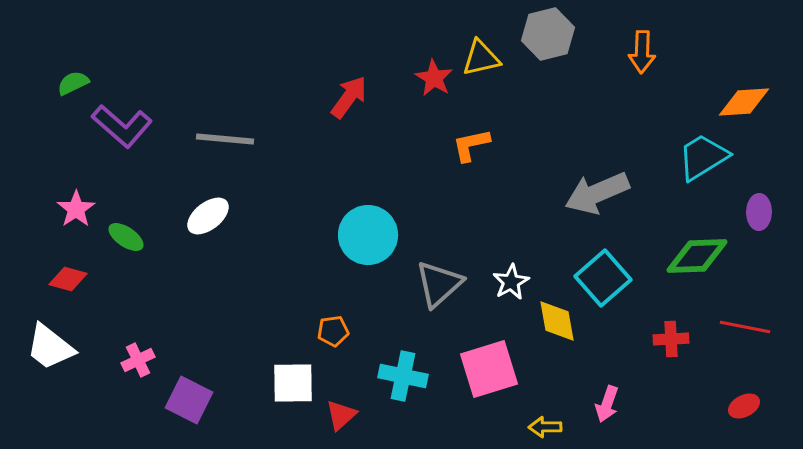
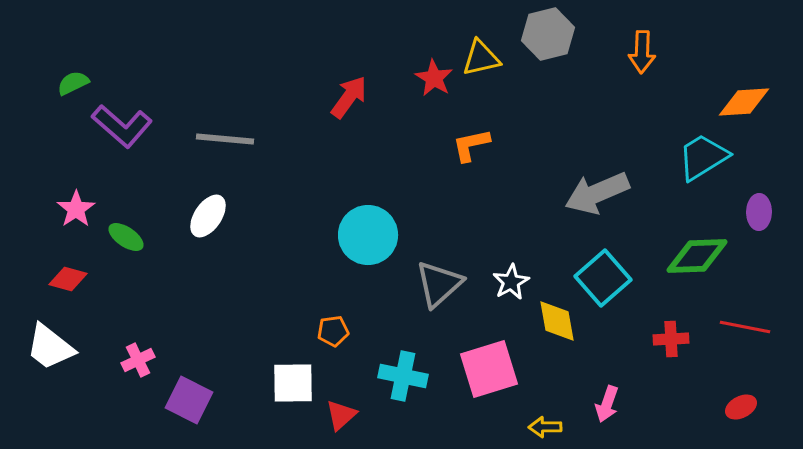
white ellipse: rotated 18 degrees counterclockwise
red ellipse: moved 3 px left, 1 px down
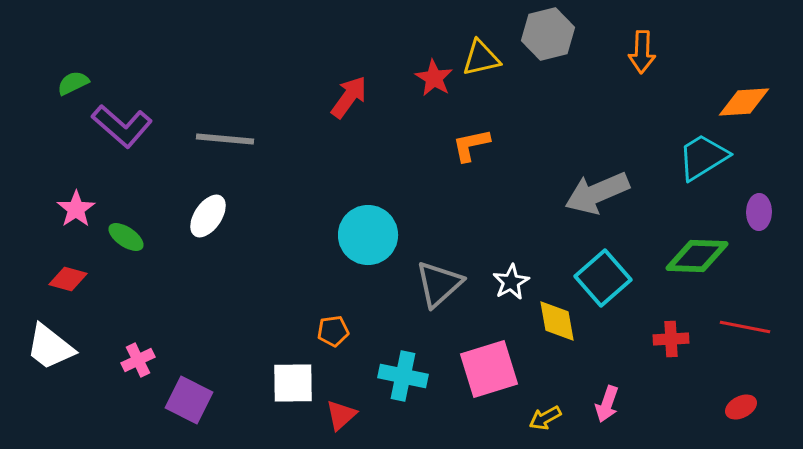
green diamond: rotated 4 degrees clockwise
yellow arrow: moved 9 px up; rotated 28 degrees counterclockwise
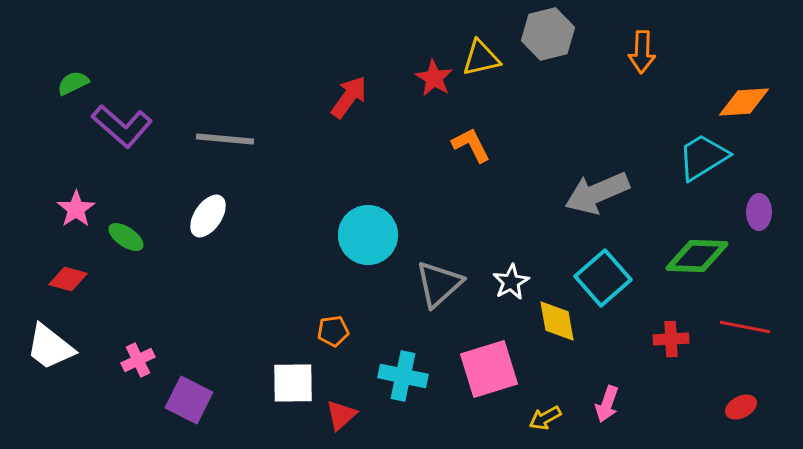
orange L-shape: rotated 75 degrees clockwise
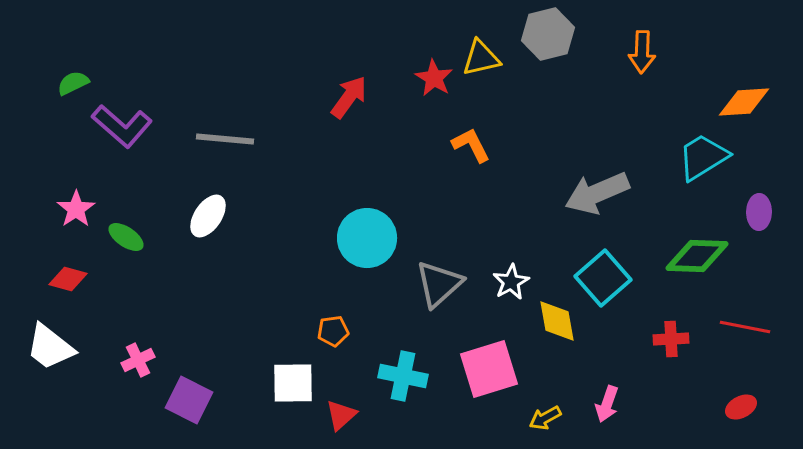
cyan circle: moved 1 px left, 3 px down
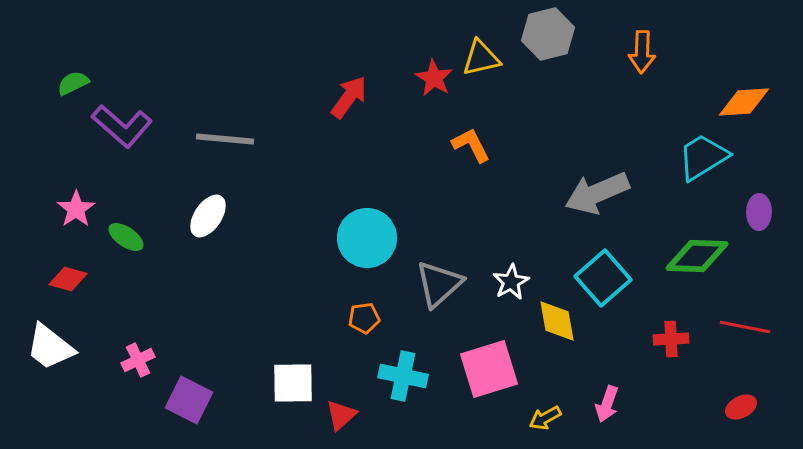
orange pentagon: moved 31 px right, 13 px up
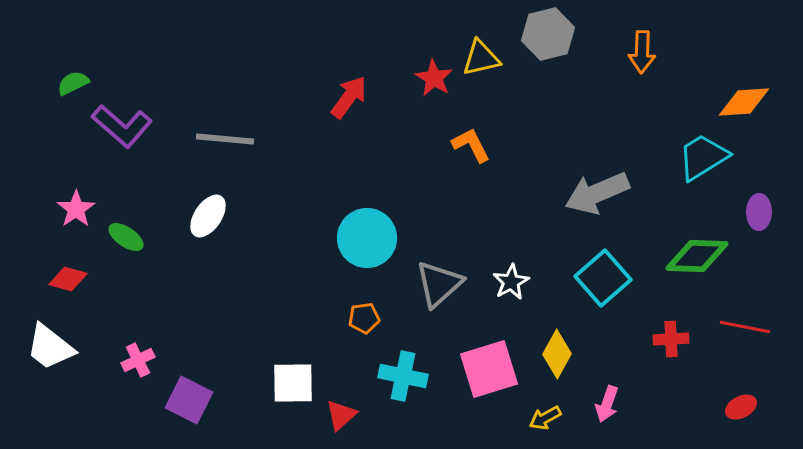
yellow diamond: moved 33 px down; rotated 39 degrees clockwise
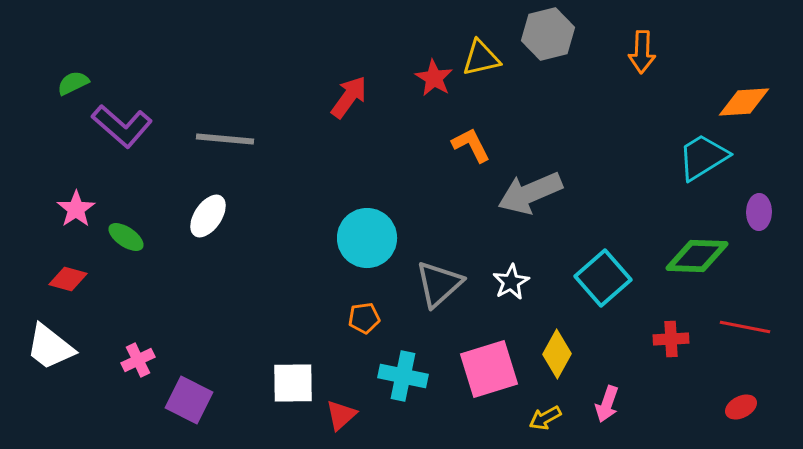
gray arrow: moved 67 px left
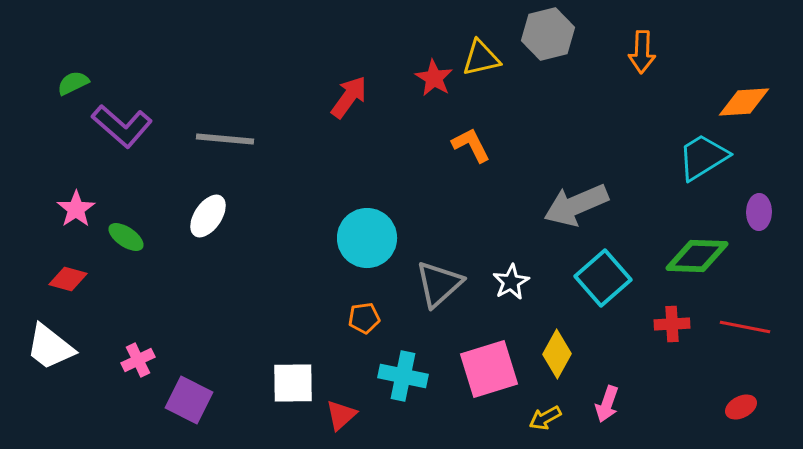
gray arrow: moved 46 px right, 12 px down
red cross: moved 1 px right, 15 px up
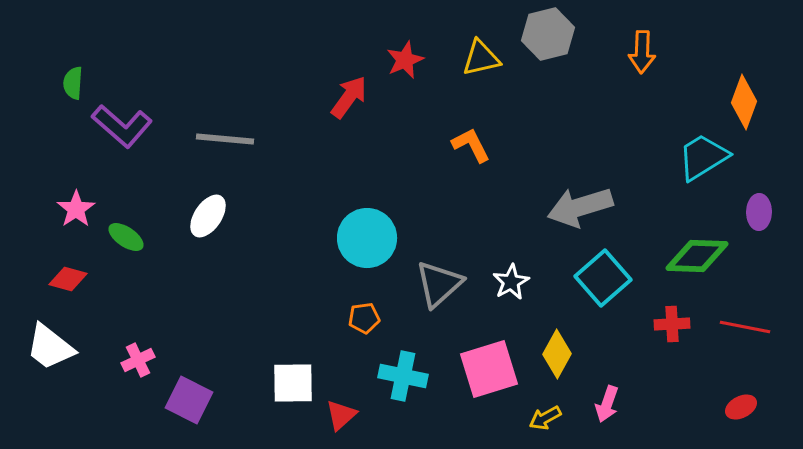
red star: moved 29 px left, 18 px up; rotated 18 degrees clockwise
green semicircle: rotated 60 degrees counterclockwise
orange diamond: rotated 66 degrees counterclockwise
gray arrow: moved 4 px right, 2 px down; rotated 6 degrees clockwise
